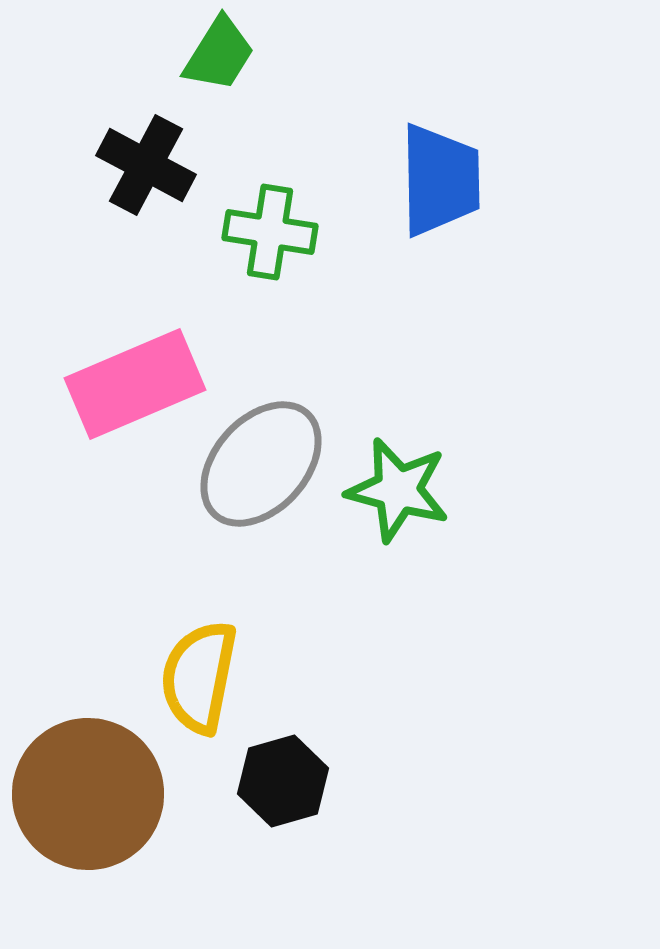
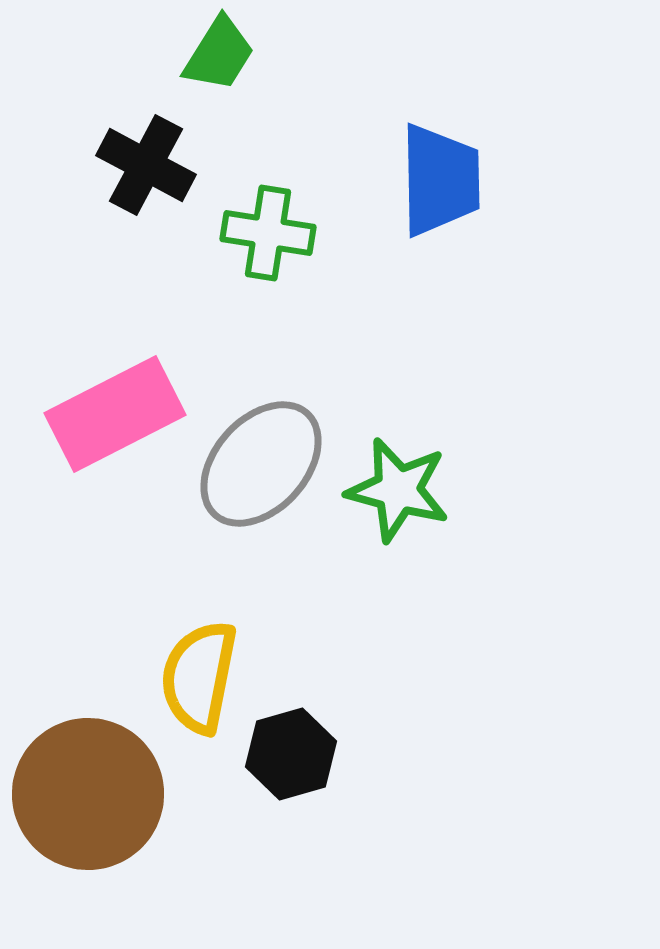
green cross: moved 2 px left, 1 px down
pink rectangle: moved 20 px left, 30 px down; rotated 4 degrees counterclockwise
black hexagon: moved 8 px right, 27 px up
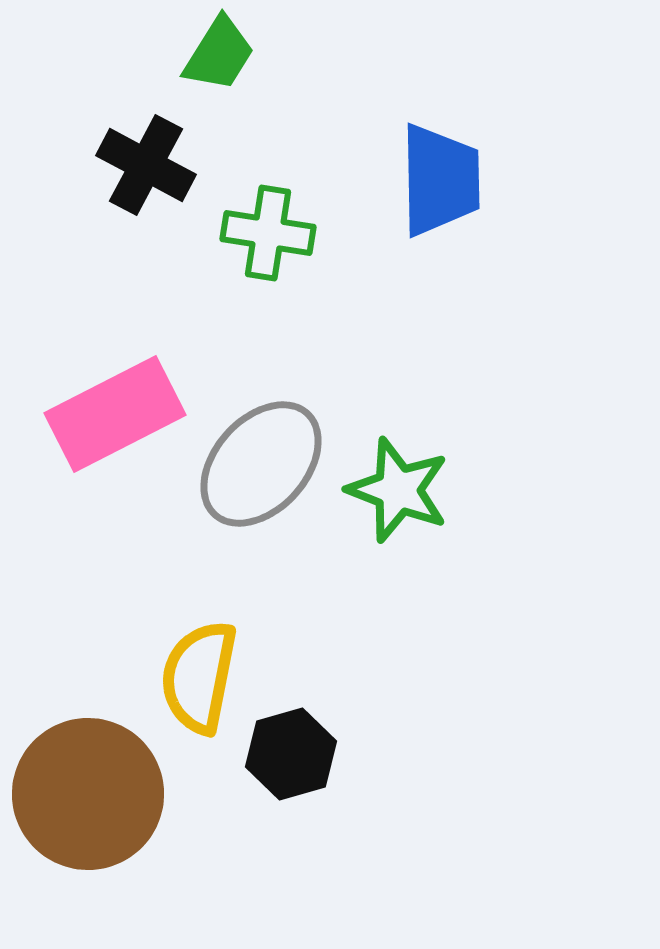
green star: rotated 6 degrees clockwise
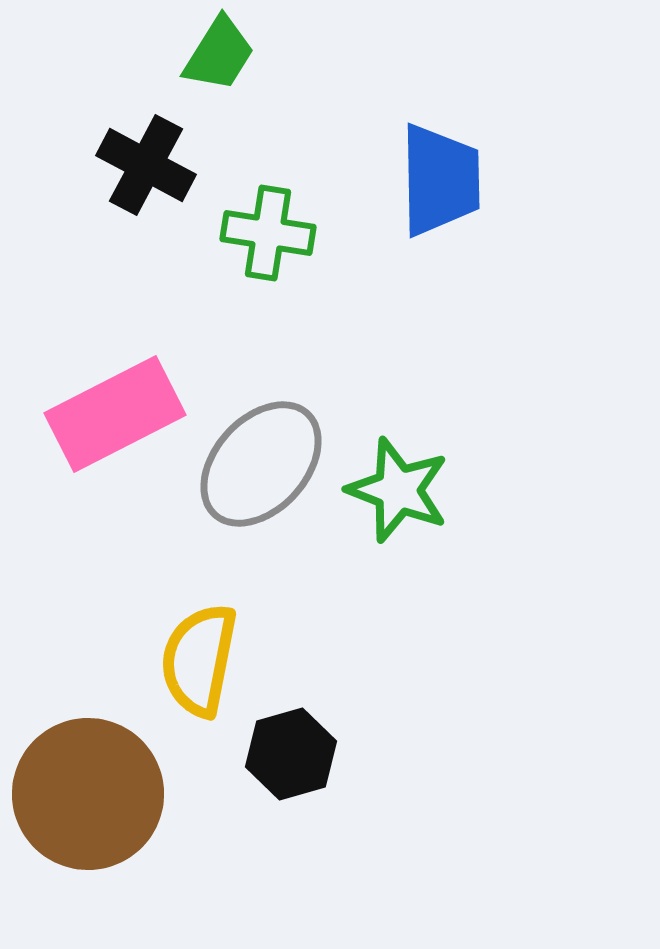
yellow semicircle: moved 17 px up
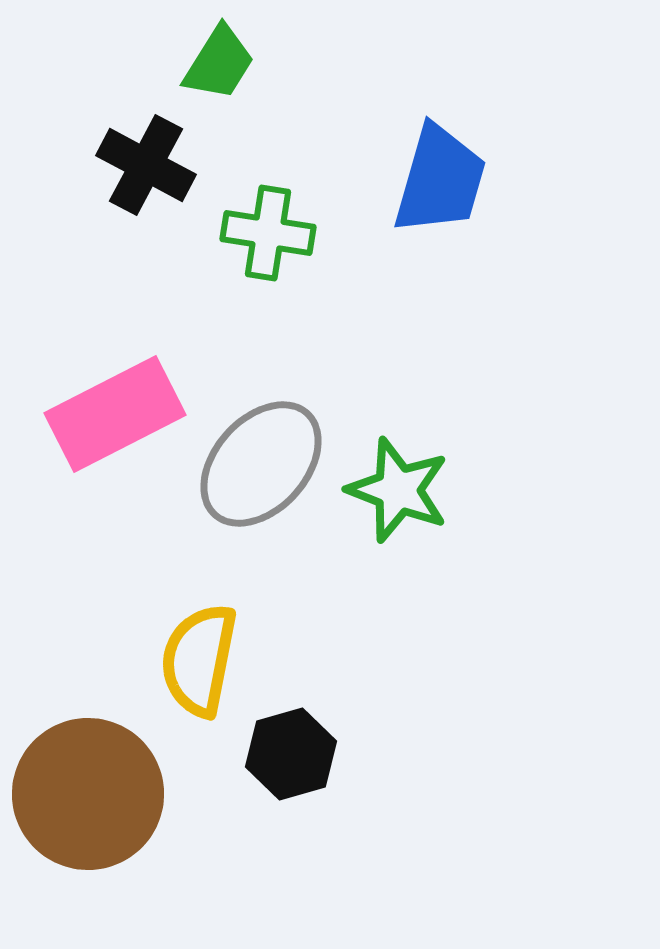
green trapezoid: moved 9 px down
blue trapezoid: rotated 17 degrees clockwise
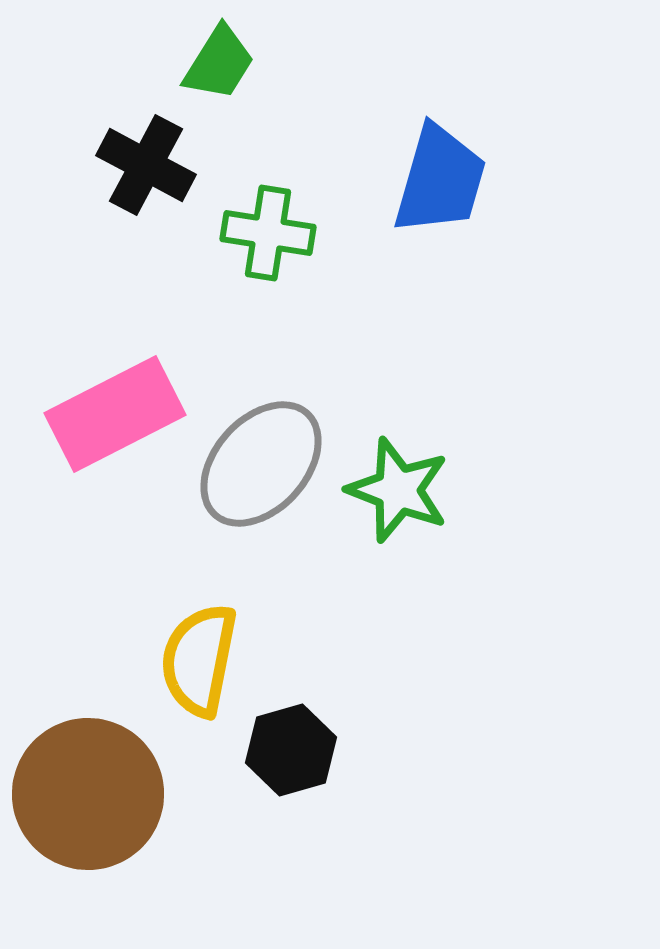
black hexagon: moved 4 px up
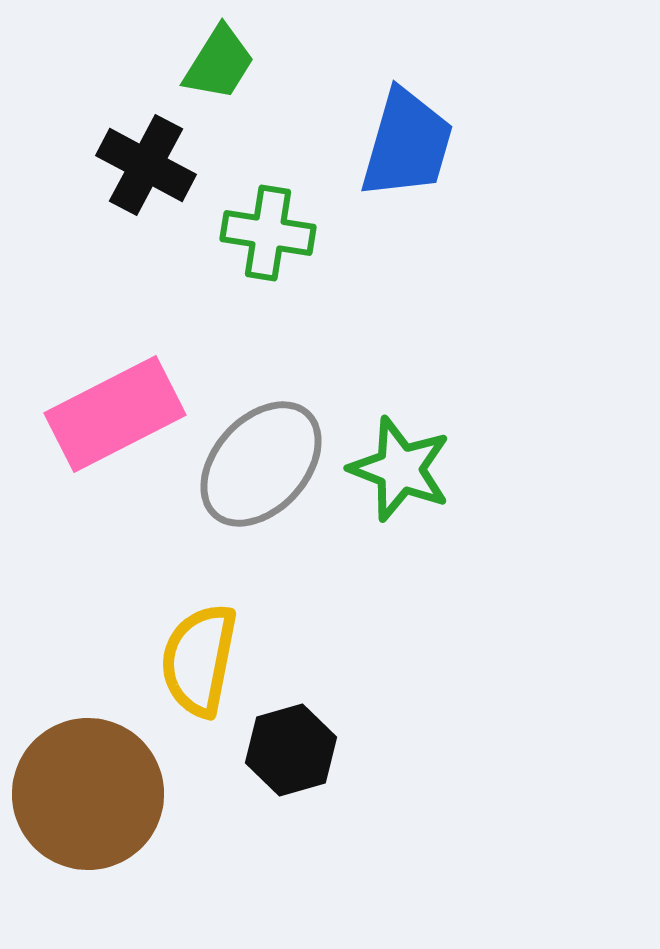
blue trapezoid: moved 33 px left, 36 px up
green star: moved 2 px right, 21 px up
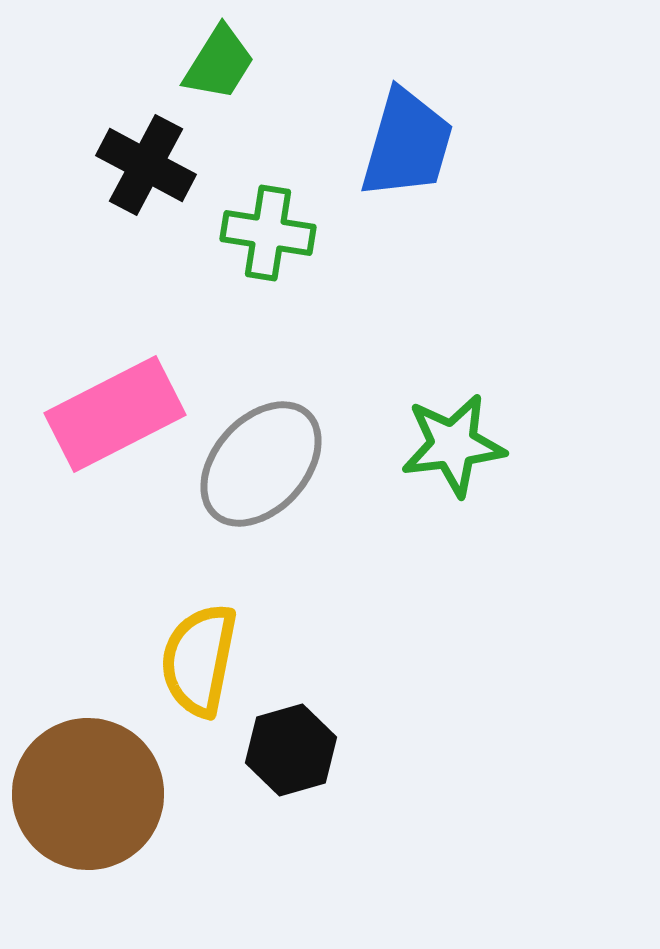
green star: moved 53 px right, 24 px up; rotated 28 degrees counterclockwise
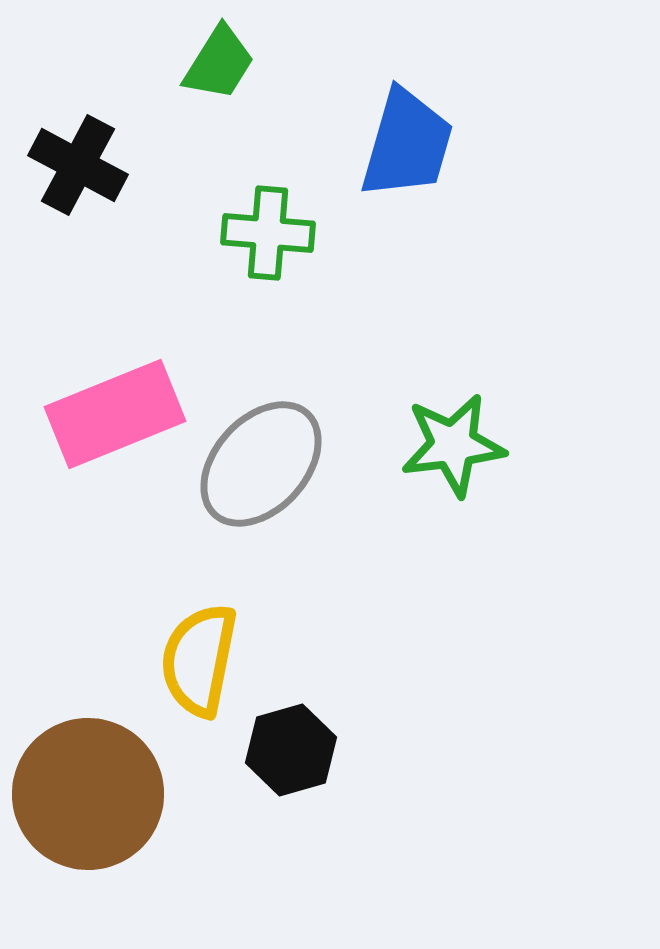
black cross: moved 68 px left
green cross: rotated 4 degrees counterclockwise
pink rectangle: rotated 5 degrees clockwise
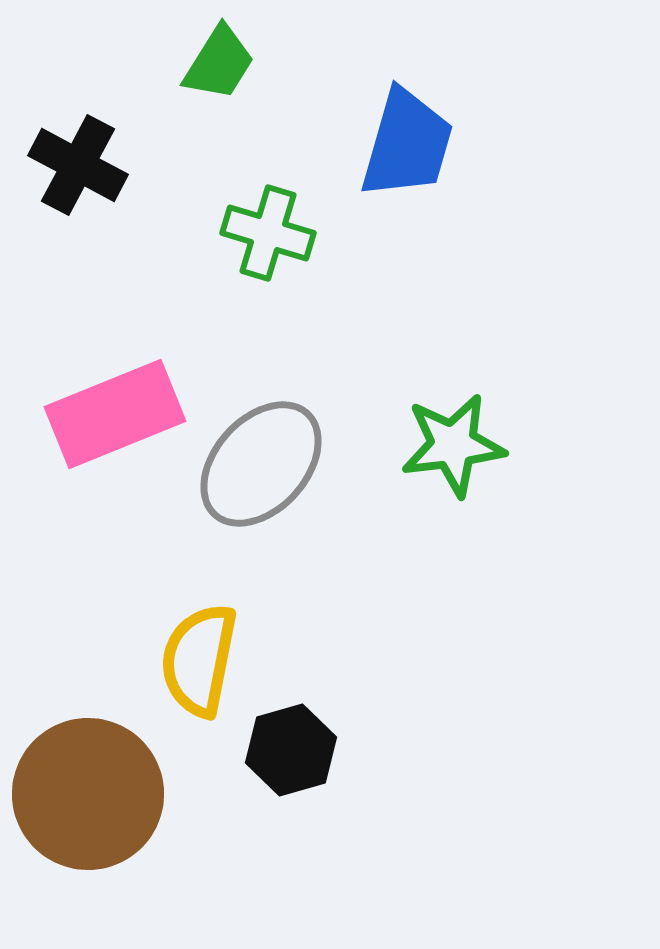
green cross: rotated 12 degrees clockwise
